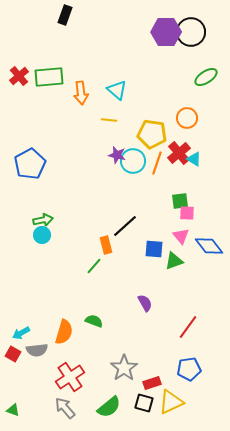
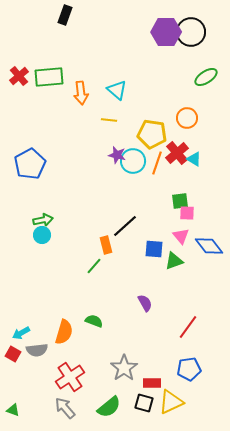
red cross at (179, 153): moved 2 px left
red rectangle at (152, 383): rotated 18 degrees clockwise
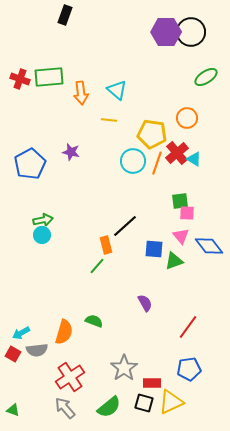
red cross at (19, 76): moved 1 px right, 3 px down; rotated 30 degrees counterclockwise
purple star at (117, 155): moved 46 px left, 3 px up
green line at (94, 266): moved 3 px right
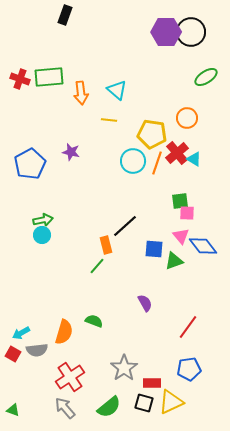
blue diamond at (209, 246): moved 6 px left
